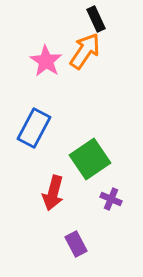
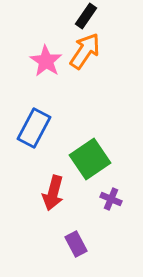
black rectangle: moved 10 px left, 3 px up; rotated 60 degrees clockwise
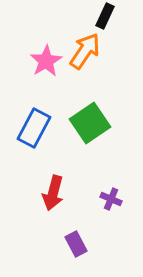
black rectangle: moved 19 px right; rotated 10 degrees counterclockwise
pink star: rotated 8 degrees clockwise
green square: moved 36 px up
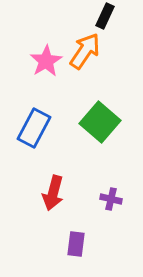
green square: moved 10 px right, 1 px up; rotated 15 degrees counterclockwise
purple cross: rotated 10 degrees counterclockwise
purple rectangle: rotated 35 degrees clockwise
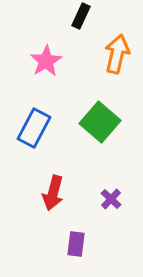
black rectangle: moved 24 px left
orange arrow: moved 32 px right, 3 px down; rotated 21 degrees counterclockwise
purple cross: rotated 30 degrees clockwise
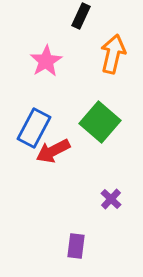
orange arrow: moved 4 px left
red arrow: moved 42 px up; rotated 48 degrees clockwise
purple rectangle: moved 2 px down
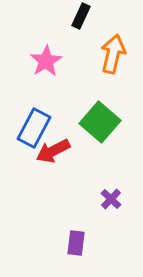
purple rectangle: moved 3 px up
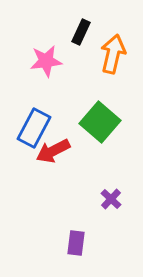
black rectangle: moved 16 px down
pink star: rotated 24 degrees clockwise
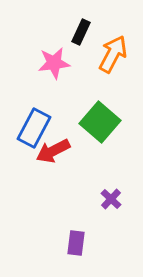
orange arrow: rotated 15 degrees clockwise
pink star: moved 8 px right, 2 px down
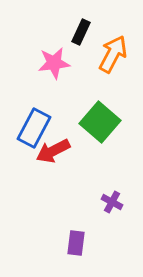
purple cross: moved 1 px right, 3 px down; rotated 15 degrees counterclockwise
